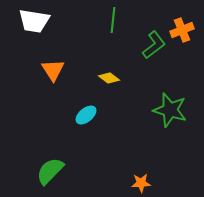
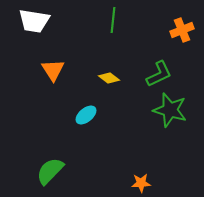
green L-shape: moved 5 px right, 29 px down; rotated 12 degrees clockwise
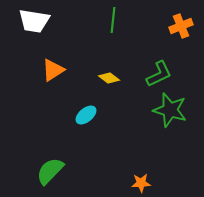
orange cross: moved 1 px left, 4 px up
orange triangle: rotated 30 degrees clockwise
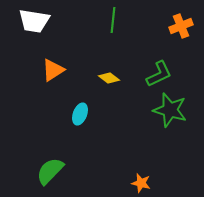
cyan ellipse: moved 6 px left, 1 px up; rotated 30 degrees counterclockwise
orange star: rotated 18 degrees clockwise
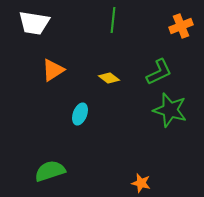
white trapezoid: moved 2 px down
green L-shape: moved 2 px up
green semicircle: rotated 28 degrees clockwise
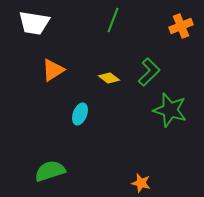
green line: rotated 15 degrees clockwise
green L-shape: moved 10 px left; rotated 20 degrees counterclockwise
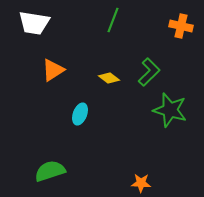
orange cross: rotated 35 degrees clockwise
orange star: rotated 12 degrees counterclockwise
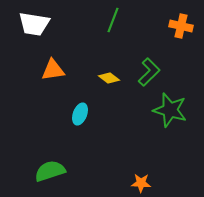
white trapezoid: moved 1 px down
orange triangle: rotated 25 degrees clockwise
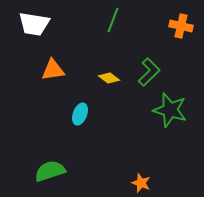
orange star: rotated 18 degrees clockwise
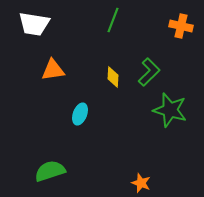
yellow diamond: moved 4 px right, 1 px up; rotated 55 degrees clockwise
